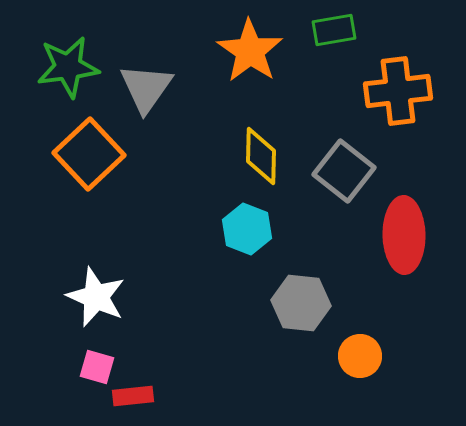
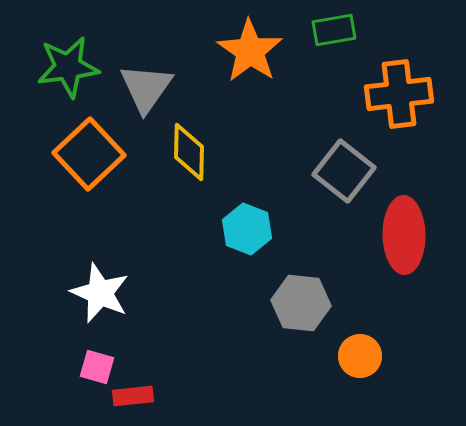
orange cross: moved 1 px right, 3 px down
yellow diamond: moved 72 px left, 4 px up
white star: moved 4 px right, 4 px up
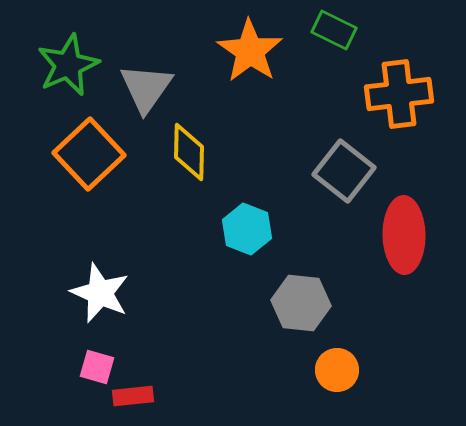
green rectangle: rotated 36 degrees clockwise
green star: moved 2 px up; rotated 16 degrees counterclockwise
orange circle: moved 23 px left, 14 px down
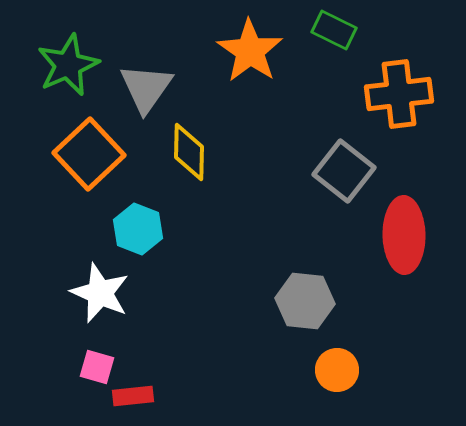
cyan hexagon: moved 109 px left
gray hexagon: moved 4 px right, 2 px up
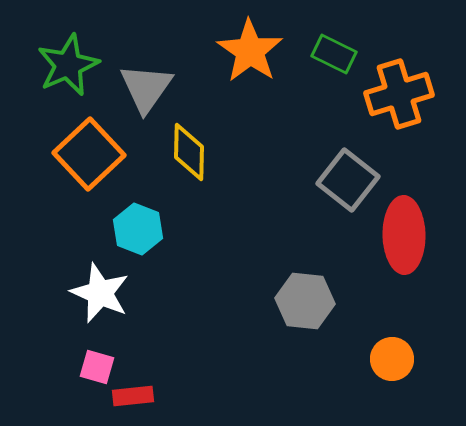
green rectangle: moved 24 px down
orange cross: rotated 10 degrees counterclockwise
gray square: moved 4 px right, 9 px down
orange circle: moved 55 px right, 11 px up
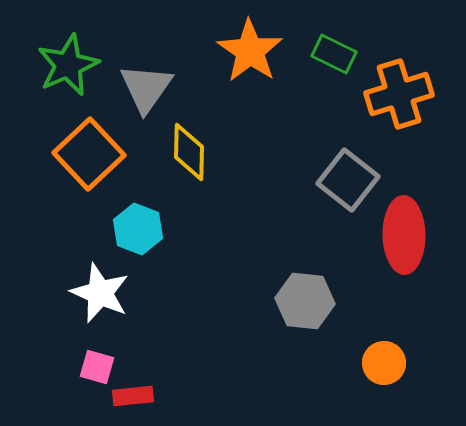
orange circle: moved 8 px left, 4 px down
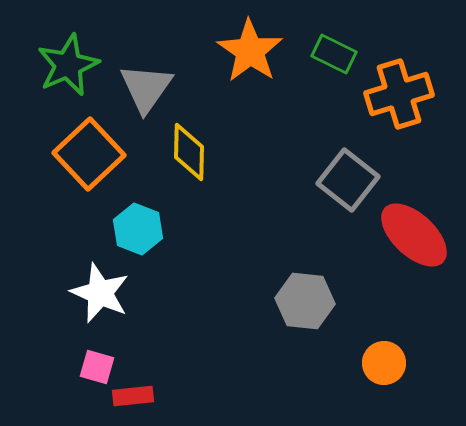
red ellipse: moved 10 px right; rotated 46 degrees counterclockwise
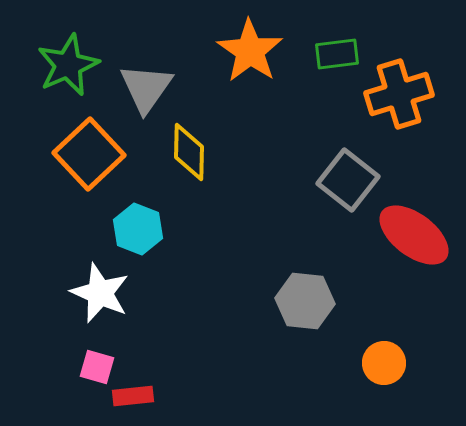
green rectangle: moved 3 px right; rotated 33 degrees counterclockwise
red ellipse: rotated 6 degrees counterclockwise
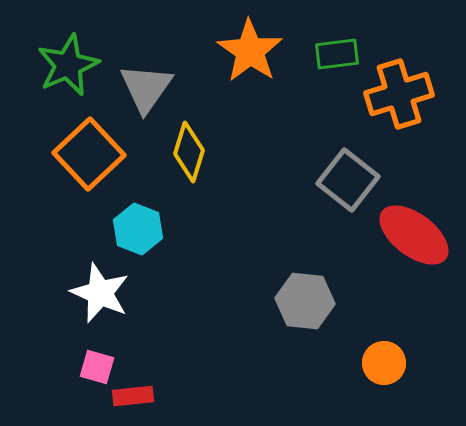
yellow diamond: rotated 16 degrees clockwise
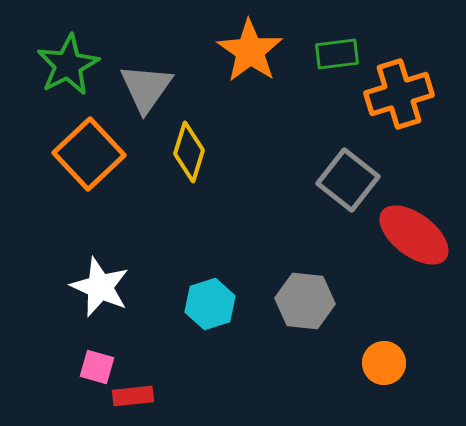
green star: rotated 4 degrees counterclockwise
cyan hexagon: moved 72 px right, 75 px down; rotated 21 degrees clockwise
white star: moved 6 px up
